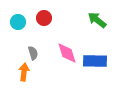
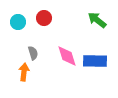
pink diamond: moved 3 px down
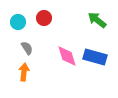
gray semicircle: moved 6 px left, 5 px up; rotated 16 degrees counterclockwise
blue rectangle: moved 4 px up; rotated 15 degrees clockwise
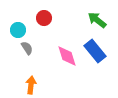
cyan circle: moved 8 px down
blue rectangle: moved 6 px up; rotated 35 degrees clockwise
orange arrow: moved 7 px right, 13 px down
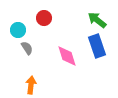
blue rectangle: moved 2 px right, 5 px up; rotated 20 degrees clockwise
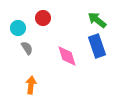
red circle: moved 1 px left
cyan circle: moved 2 px up
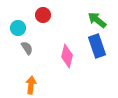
red circle: moved 3 px up
pink diamond: rotated 30 degrees clockwise
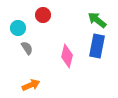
blue rectangle: rotated 30 degrees clockwise
orange arrow: rotated 60 degrees clockwise
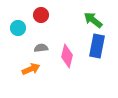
red circle: moved 2 px left
green arrow: moved 4 px left
gray semicircle: moved 14 px right; rotated 64 degrees counterclockwise
orange arrow: moved 16 px up
